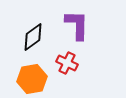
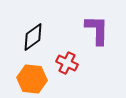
purple L-shape: moved 20 px right, 5 px down
orange hexagon: rotated 16 degrees clockwise
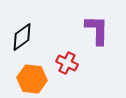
black diamond: moved 11 px left
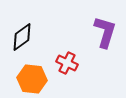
purple L-shape: moved 8 px right, 2 px down; rotated 16 degrees clockwise
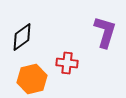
red cross: rotated 20 degrees counterclockwise
orange hexagon: rotated 20 degrees counterclockwise
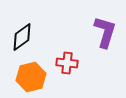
orange hexagon: moved 1 px left, 2 px up
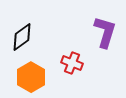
red cross: moved 5 px right; rotated 15 degrees clockwise
orange hexagon: rotated 16 degrees counterclockwise
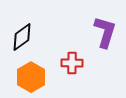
red cross: rotated 20 degrees counterclockwise
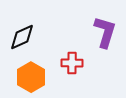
black diamond: rotated 12 degrees clockwise
